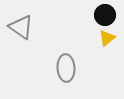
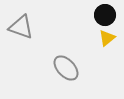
gray triangle: rotated 16 degrees counterclockwise
gray ellipse: rotated 40 degrees counterclockwise
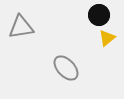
black circle: moved 6 px left
gray triangle: rotated 28 degrees counterclockwise
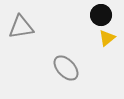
black circle: moved 2 px right
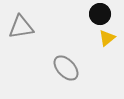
black circle: moved 1 px left, 1 px up
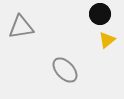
yellow triangle: moved 2 px down
gray ellipse: moved 1 px left, 2 px down
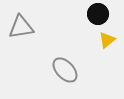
black circle: moved 2 px left
